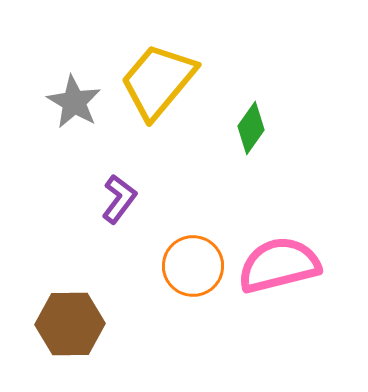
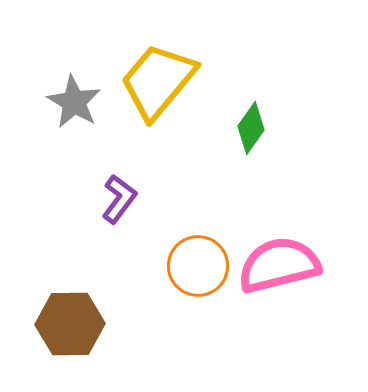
orange circle: moved 5 px right
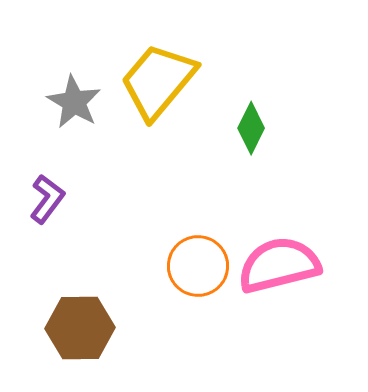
green diamond: rotated 9 degrees counterclockwise
purple L-shape: moved 72 px left
brown hexagon: moved 10 px right, 4 px down
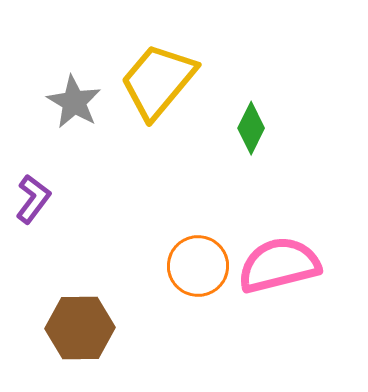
purple L-shape: moved 14 px left
